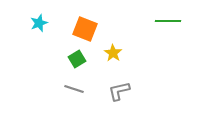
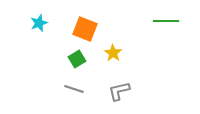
green line: moved 2 px left
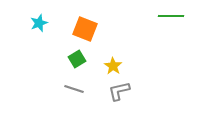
green line: moved 5 px right, 5 px up
yellow star: moved 13 px down
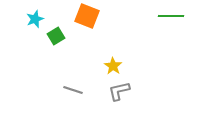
cyan star: moved 4 px left, 4 px up
orange square: moved 2 px right, 13 px up
green square: moved 21 px left, 23 px up
gray line: moved 1 px left, 1 px down
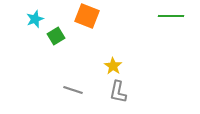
gray L-shape: moved 1 px left, 1 px down; rotated 65 degrees counterclockwise
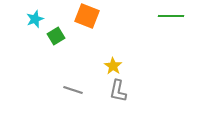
gray L-shape: moved 1 px up
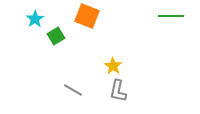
cyan star: rotated 12 degrees counterclockwise
gray line: rotated 12 degrees clockwise
